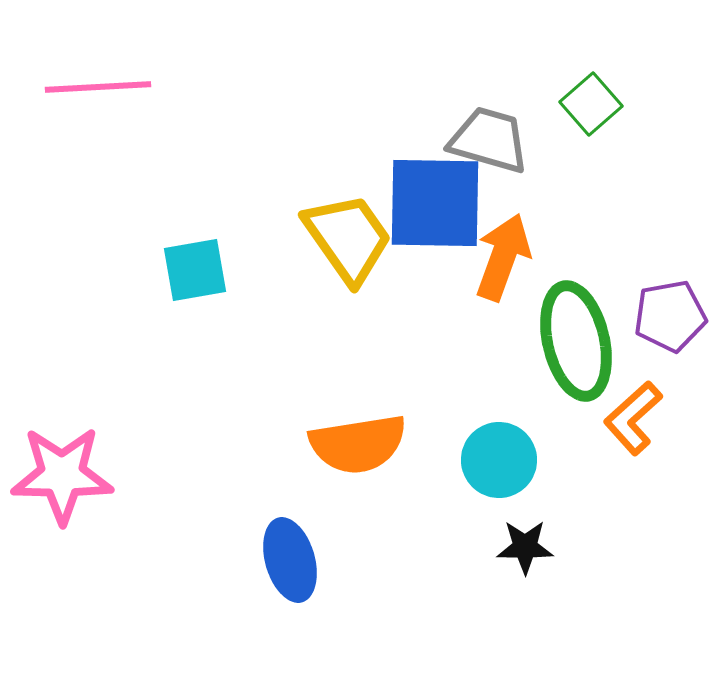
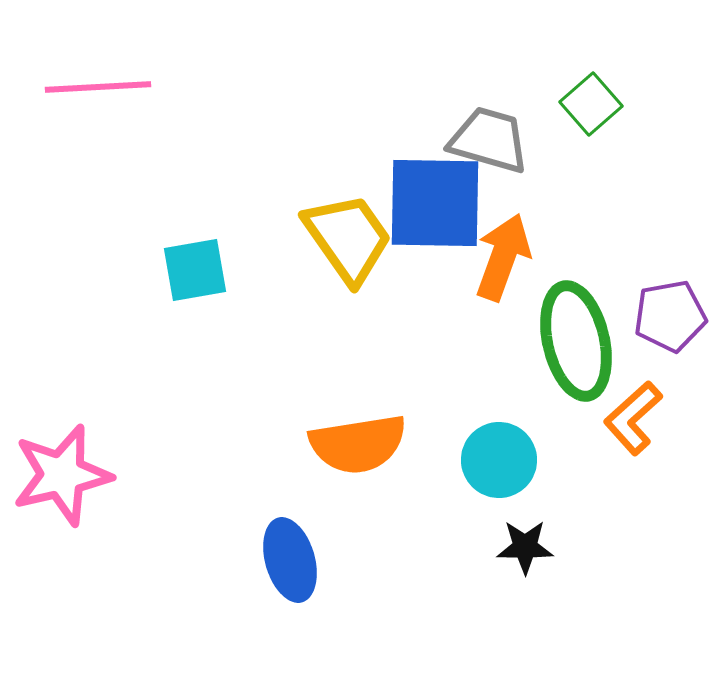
pink star: rotated 14 degrees counterclockwise
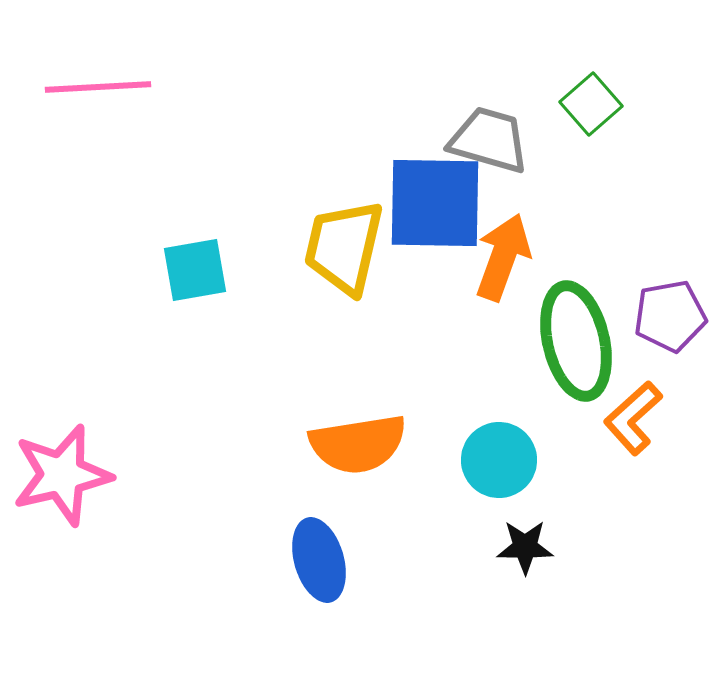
yellow trapezoid: moved 4 px left, 9 px down; rotated 132 degrees counterclockwise
blue ellipse: moved 29 px right
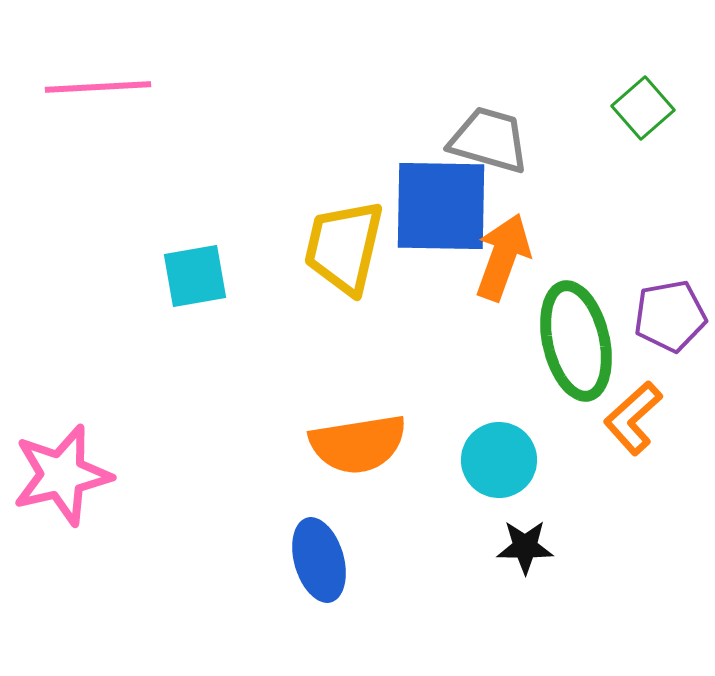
green square: moved 52 px right, 4 px down
blue square: moved 6 px right, 3 px down
cyan square: moved 6 px down
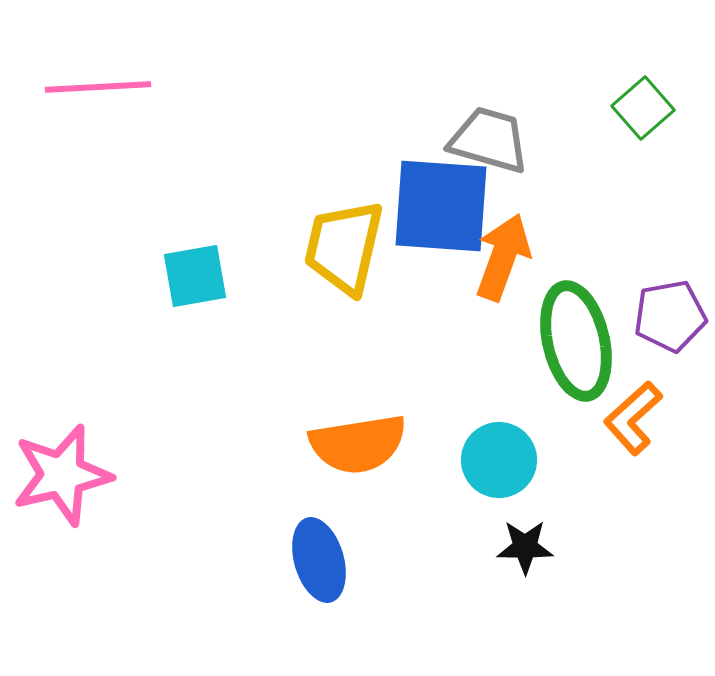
blue square: rotated 3 degrees clockwise
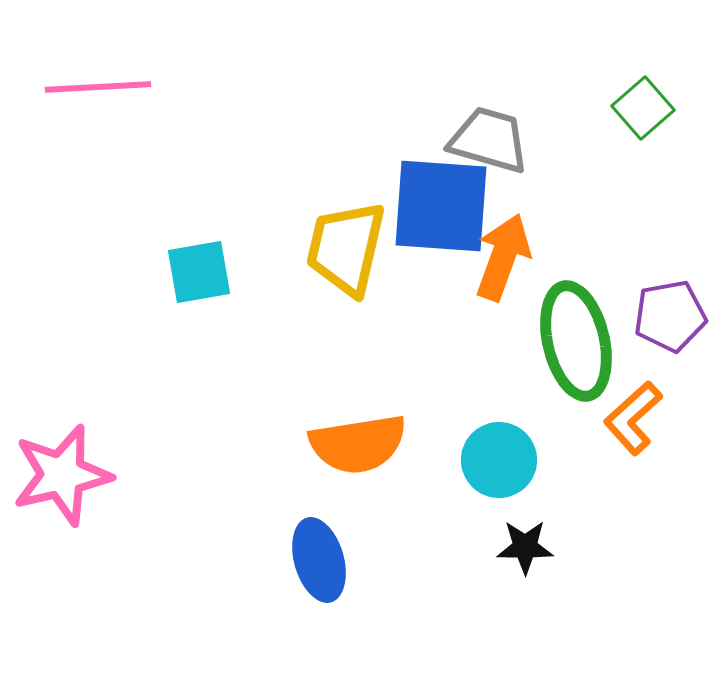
yellow trapezoid: moved 2 px right, 1 px down
cyan square: moved 4 px right, 4 px up
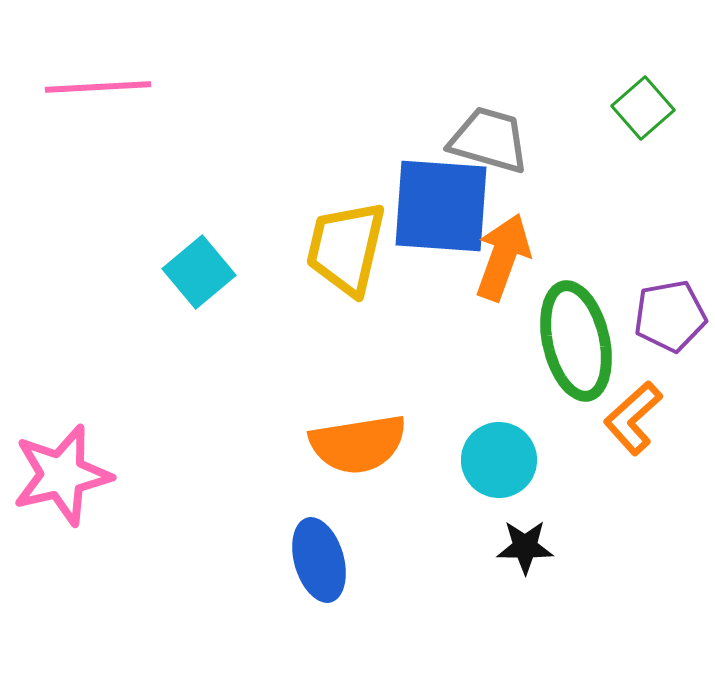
cyan square: rotated 30 degrees counterclockwise
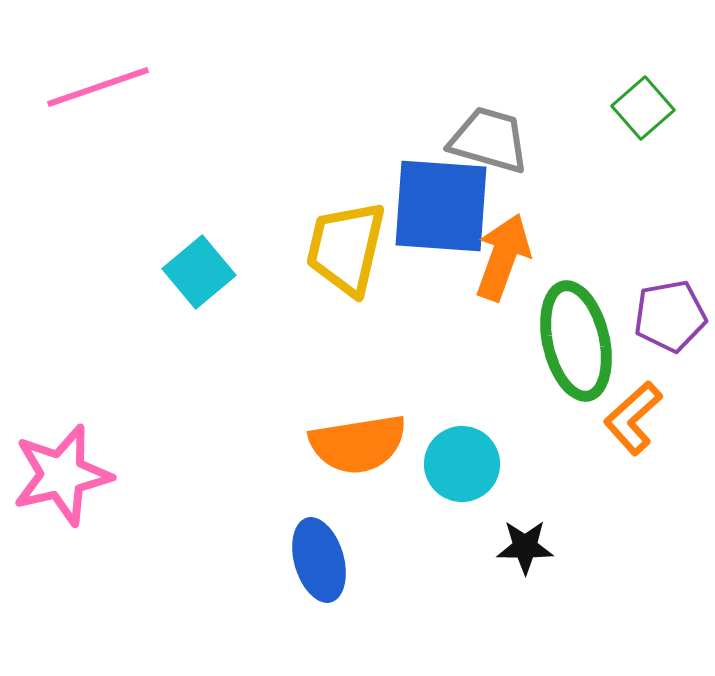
pink line: rotated 16 degrees counterclockwise
cyan circle: moved 37 px left, 4 px down
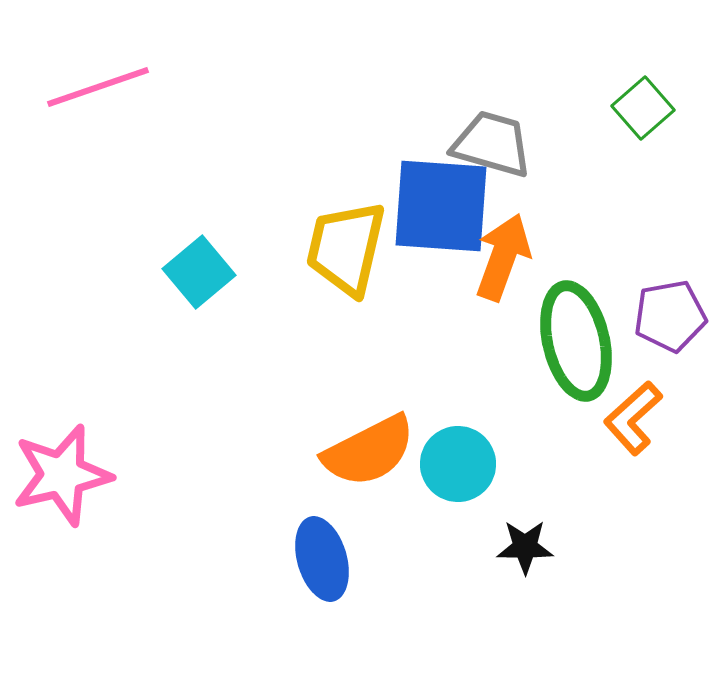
gray trapezoid: moved 3 px right, 4 px down
orange semicircle: moved 11 px right, 7 px down; rotated 18 degrees counterclockwise
cyan circle: moved 4 px left
blue ellipse: moved 3 px right, 1 px up
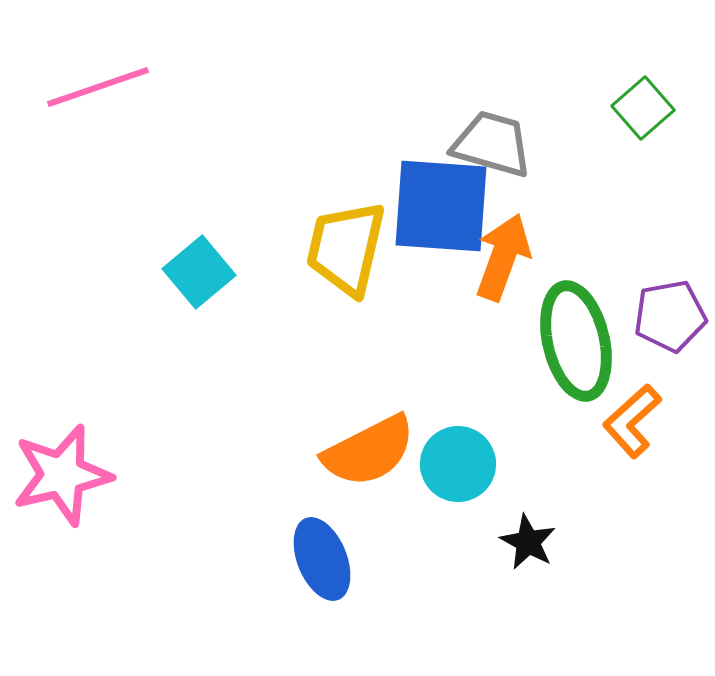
orange L-shape: moved 1 px left, 3 px down
black star: moved 3 px right, 5 px up; rotated 28 degrees clockwise
blue ellipse: rotated 6 degrees counterclockwise
